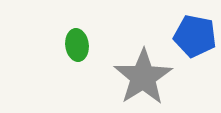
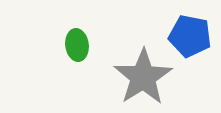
blue pentagon: moved 5 px left
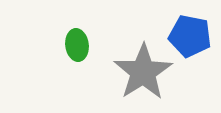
gray star: moved 5 px up
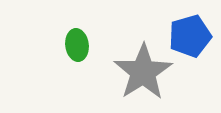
blue pentagon: rotated 27 degrees counterclockwise
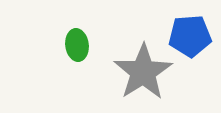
blue pentagon: rotated 12 degrees clockwise
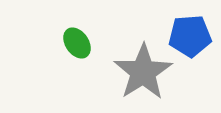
green ellipse: moved 2 px up; rotated 28 degrees counterclockwise
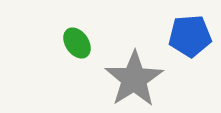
gray star: moved 9 px left, 7 px down
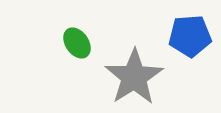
gray star: moved 2 px up
